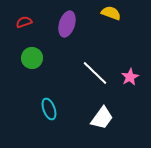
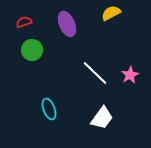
yellow semicircle: rotated 48 degrees counterclockwise
purple ellipse: rotated 40 degrees counterclockwise
green circle: moved 8 px up
pink star: moved 2 px up
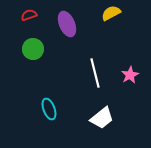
red semicircle: moved 5 px right, 7 px up
green circle: moved 1 px right, 1 px up
white line: rotated 32 degrees clockwise
white trapezoid: rotated 15 degrees clockwise
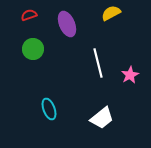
white line: moved 3 px right, 10 px up
